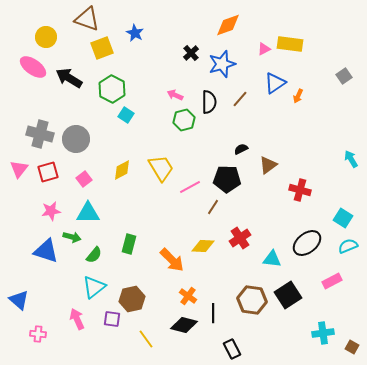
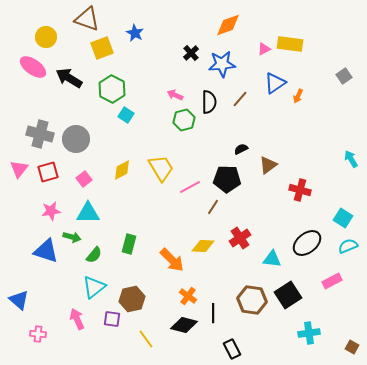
blue star at (222, 64): rotated 12 degrees clockwise
cyan cross at (323, 333): moved 14 px left
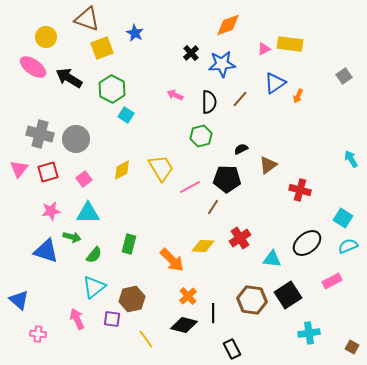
green hexagon at (184, 120): moved 17 px right, 16 px down
orange cross at (188, 296): rotated 12 degrees clockwise
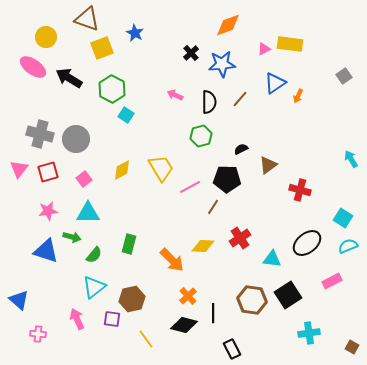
pink star at (51, 211): moved 3 px left
